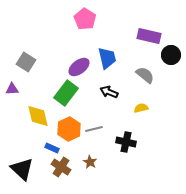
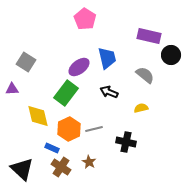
brown star: moved 1 px left
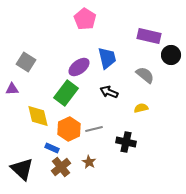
brown cross: rotated 18 degrees clockwise
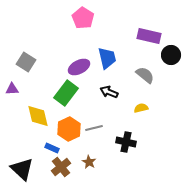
pink pentagon: moved 2 px left, 1 px up
purple ellipse: rotated 10 degrees clockwise
gray line: moved 1 px up
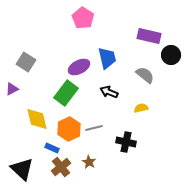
purple triangle: rotated 24 degrees counterclockwise
yellow diamond: moved 1 px left, 3 px down
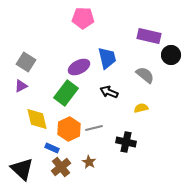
pink pentagon: rotated 30 degrees counterclockwise
purple triangle: moved 9 px right, 3 px up
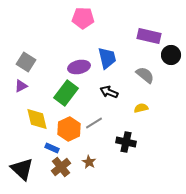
purple ellipse: rotated 15 degrees clockwise
gray line: moved 5 px up; rotated 18 degrees counterclockwise
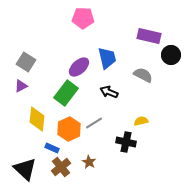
purple ellipse: rotated 30 degrees counterclockwise
gray semicircle: moved 2 px left; rotated 12 degrees counterclockwise
yellow semicircle: moved 13 px down
yellow diamond: rotated 20 degrees clockwise
black triangle: moved 3 px right
